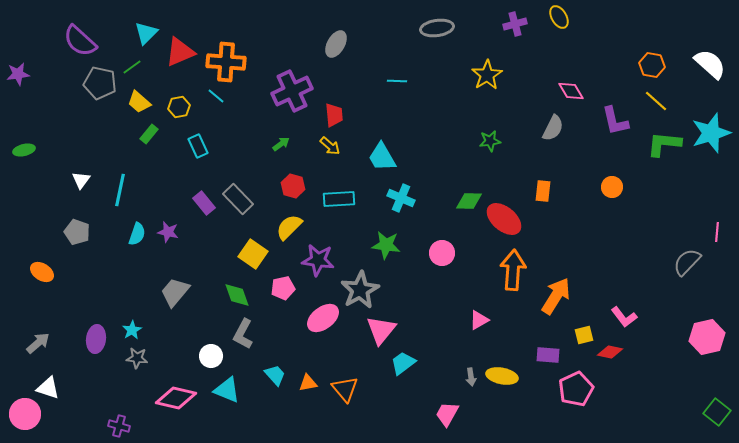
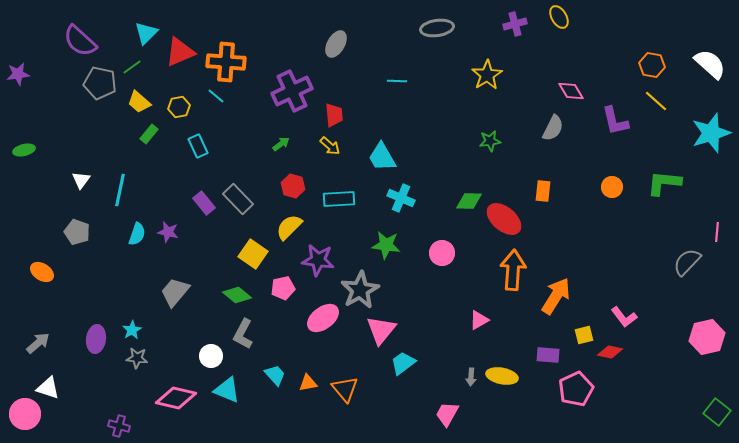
green L-shape at (664, 144): moved 39 px down
green diamond at (237, 295): rotated 32 degrees counterclockwise
gray arrow at (471, 377): rotated 12 degrees clockwise
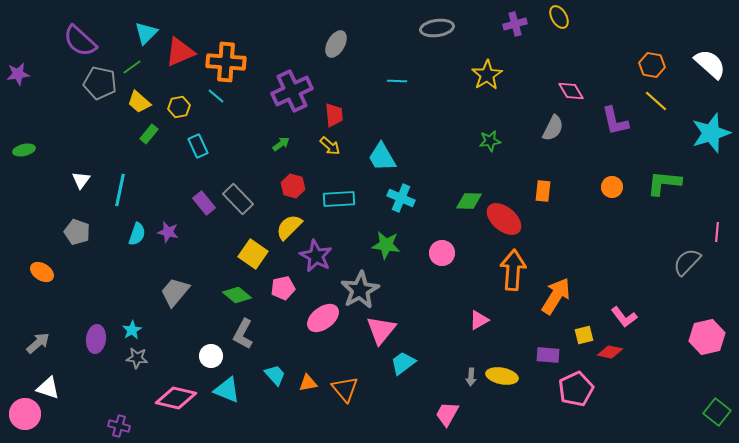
purple star at (318, 260): moved 2 px left, 4 px up; rotated 20 degrees clockwise
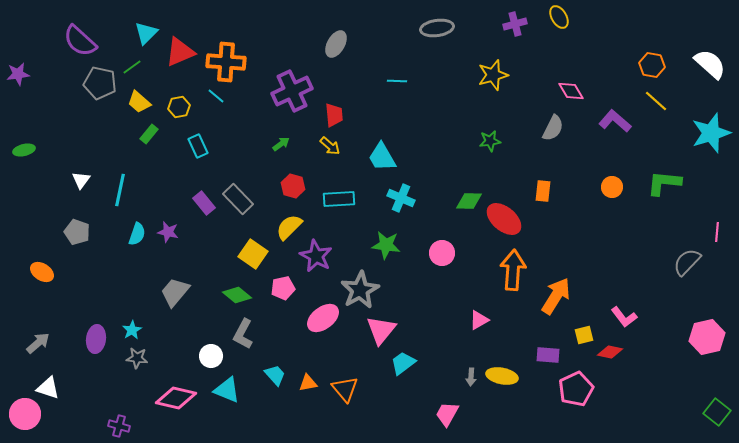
yellow star at (487, 75): moved 6 px right; rotated 16 degrees clockwise
purple L-shape at (615, 121): rotated 144 degrees clockwise
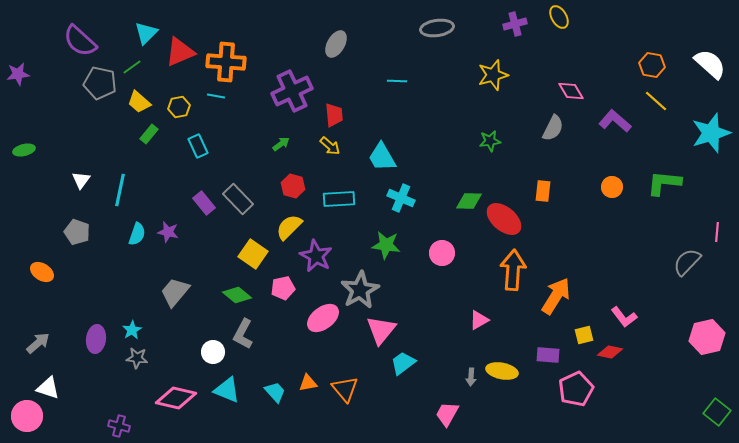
cyan line at (216, 96): rotated 30 degrees counterclockwise
white circle at (211, 356): moved 2 px right, 4 px up
cyan trapezoid at (275, 375): moved 17 px down
yellow ellipse at (502, 376): moved 5 px up
pink circle at (25, 414): moved 2 px right, 2 px down
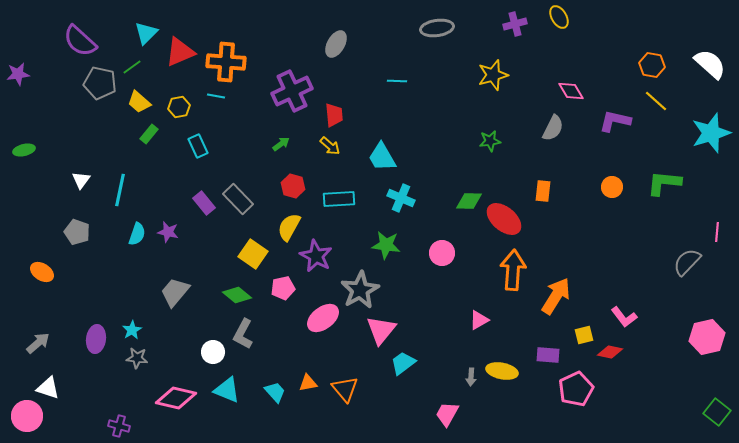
purple L-shape at (615, 121): rotated 28 degrees counterclockwise
yellow semicircle at (289, 227): rotated 16 degrees counterclockwise
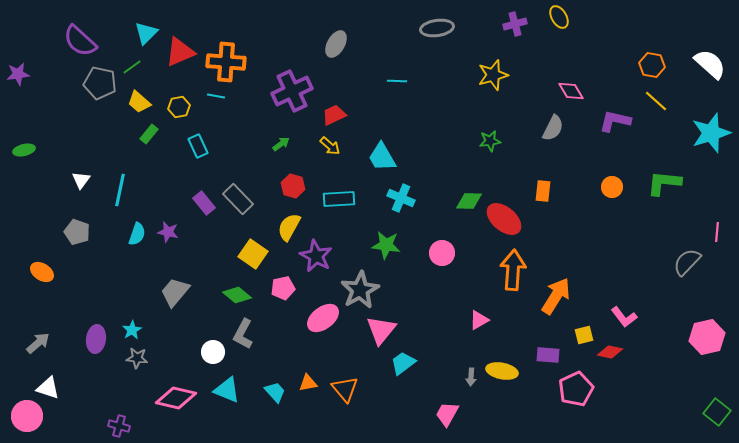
red trapezoid at (334, 115): rotated 110 degrees counterclockwise
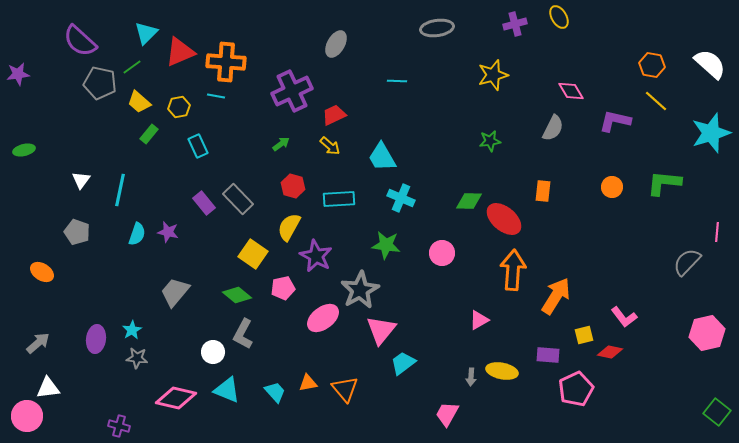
pink hexagon at (707, 337): moved 4 px up
white triangle at (48, 388): rotated 25 degrees counterclockwise
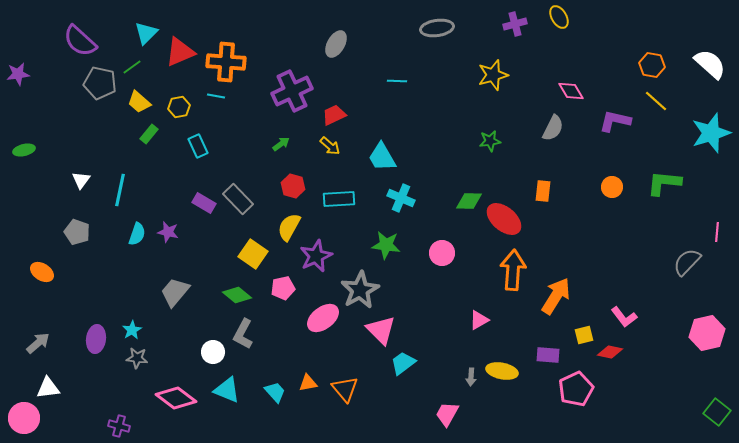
purple rectangle at (204, 203): rotated 20 degrees counterclockwise
purple star at (316, 256): rotated 20 degrees clockwise
pink triangle at (381, 330): rotated 24 degrees counterclockwise
pink diamond at (176, 398): rotated 24 degrees clockwise
pink circle at (27, 416): moved 3 px left, 2 px down
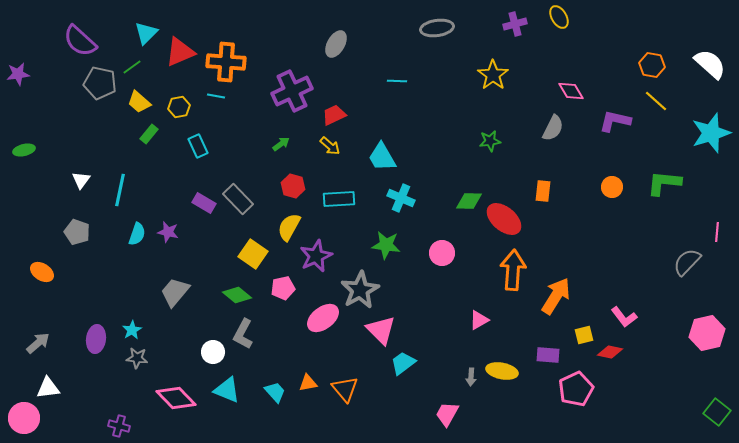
yellow star at (493, 75): rotated 20 degrees counterclockwise
pink diamond at (176, 398): rotated 9 degrees clockwise
